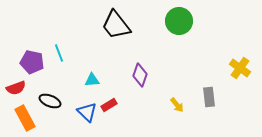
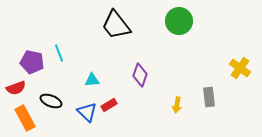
black ellipse: moved 1 px right
yellow arrow: rotated 49 degrees clockwise
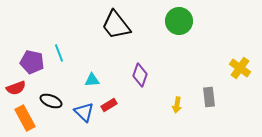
blue triangle: moved 3 px left
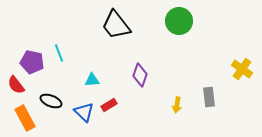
yellow cross: moved 2 px right, 1 px down
red semicircle: moved 3 px up; rotated 72 degrees clockwise
